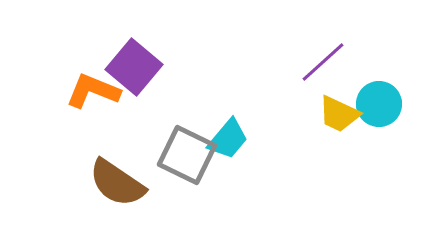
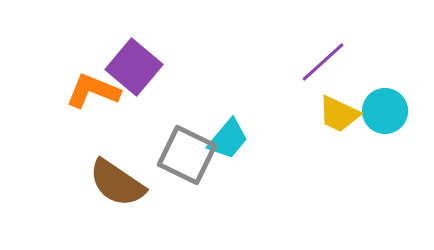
cyan circle: moved 6 px right, 7 px down
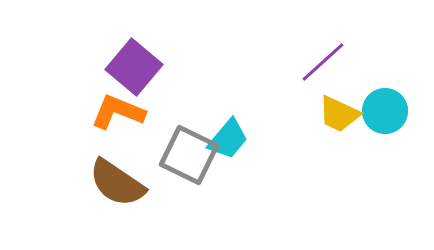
orange L-shape: moved 25 px right, 21 px down
gray square: moved 2 px right
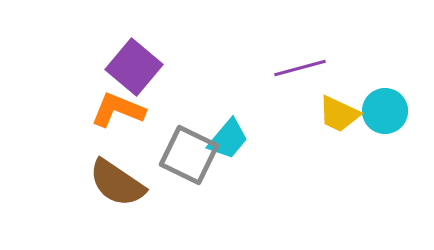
purple line: moved 23 px left, 6 px down; rotated 27 degrees clockwise
orange L-shape: moved 2 px up
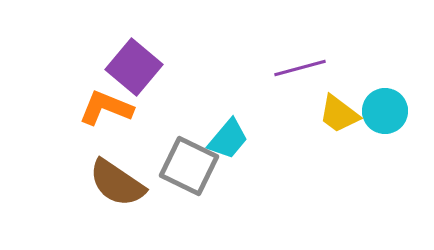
orange L-shape: moved 12 px left, 2 px up
yellow trapezoid: rotated 12 degrees clockwise
gray square: moved 11 px down
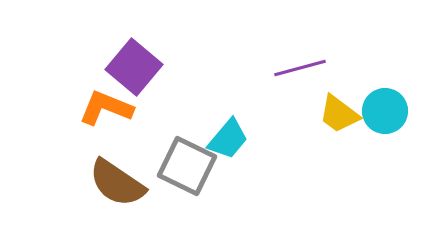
gray square: moved 2 px left
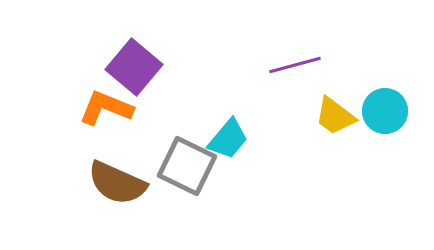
purple line: moved 5 px left, 3 px up
yellow trapezoid: moved 4 px left, 2 px down
brown semicircle: rotated 10 degrees counterclockwise
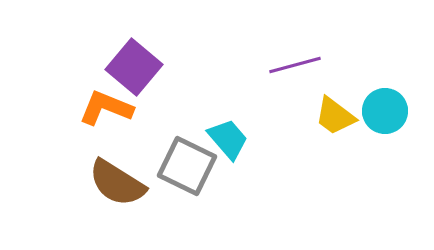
cyan trapezoid: rotated 81 degrees counterclockwise
brown semicircle: rotated 8 degrees clockwise
